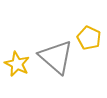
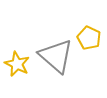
gray triangle: moved 1 px up
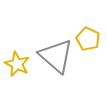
yellow pentagon: moved 1 px left, 1 px down
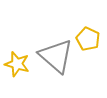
yellow star: rotated 10 degrees counterclockwise
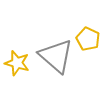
yellow star: moved 1 px up
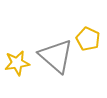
yellow star: rotated 25 degrees counterclockwise
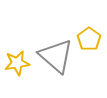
yellow pentagon: moved 1 px right; rotated 10 degrees clockwise
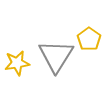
gray triangle: rotated 21 degrees clockwise
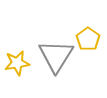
yellow pentagon: moved 1 px left
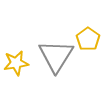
yellow star: moved 1 px left
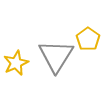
yellow star: rotated 15 degrees counterclockwise
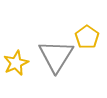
yellow pentagon: moved 1 px left, 2 px up
